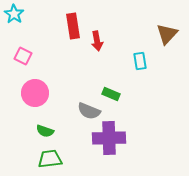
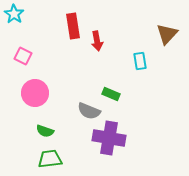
purple cross: rotated 12 degrees clockwise
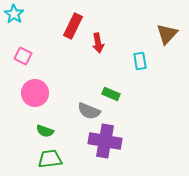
red rectangle: rotated 35 degrees clockwise
red arrow: moved 1 px right, 2 px down
purple cross: moved 4 px left, 3 px down
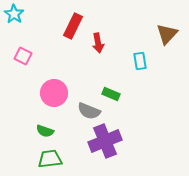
pink circle: moved 19 px right
purple cross: rotated 32 degrees counterclockwise
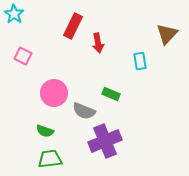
gray semicircle: moved 5 px left
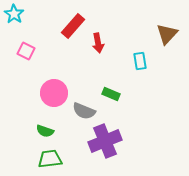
red rectangle: rotated 15 degrees clockwise
pink square: moved 3 px right, 5 px up
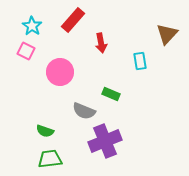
cyan star: moved 18 px right, 12 px down
red rectangle: moved 6 px up
red arrow: moved 3 px right
pink circle: moved 6 px right, 21 px up
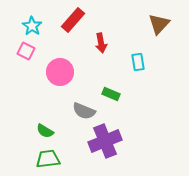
brown triangle: moved 8 px left, 10 px up
cyan rectangle: moved 2 px left, 1 px down
green semicircle: rotated 12 degrees clockwise
green trapezoid: moved 2 px left
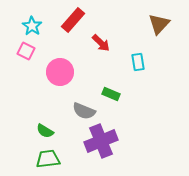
red arrow: rotated 36 degrees counterclockwise
purple cross: moved 4 px left
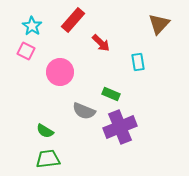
purple cross: moved 19 px right, 14 px up
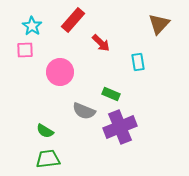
pink square: moved 1 px left, 1 px up; rotated 30 degrees counterclockwise
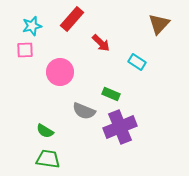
red rectangle: moved 1 px left, 1 px up
cyan star: rotated 24 degrees clockwise
cyan rectangle: moved 1 px left; rotated 48 degrees counterclockwise
green trapezoid: rotated 15 degrees clockwise
